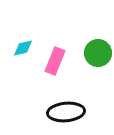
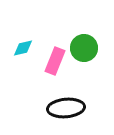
green circle: moved 14 px left, 5 px up
black ellipse: moved 4 px up
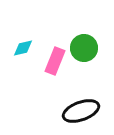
black ellipse: moved 15 px right, 3 px down; rotated 15 degrees counterclockwise
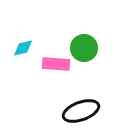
pink rectangle: moved 1 px right, 3 px down; rotated 72 degrees clockwise
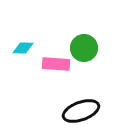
cyan diamond: rotated 15 degrees clockwise
